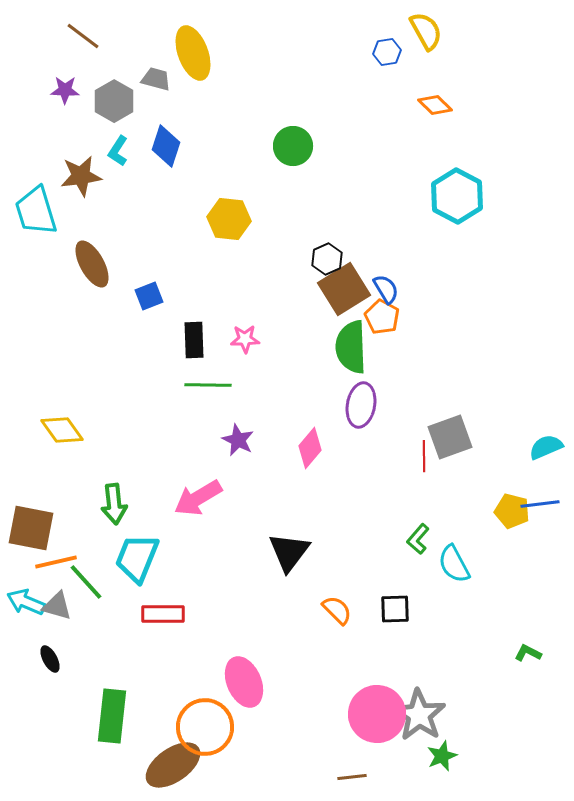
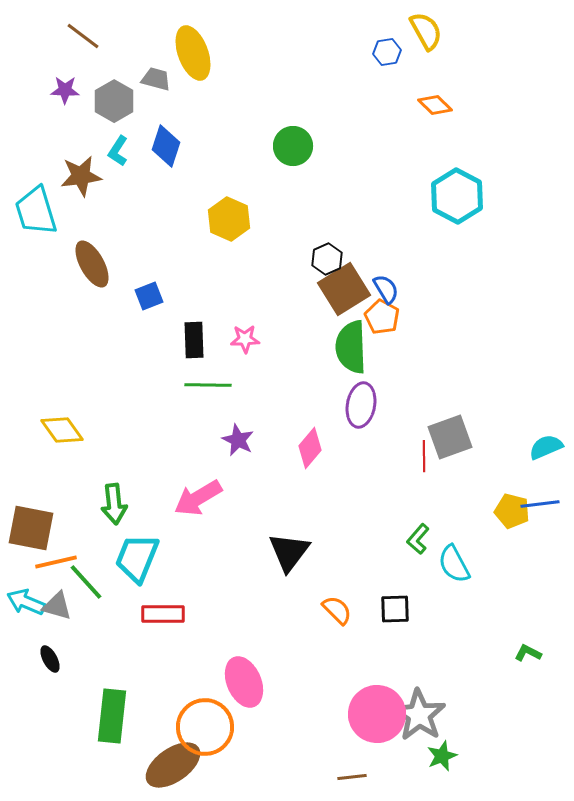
yellow hexagon at (229, 219): rotated 18 degrees clockwise
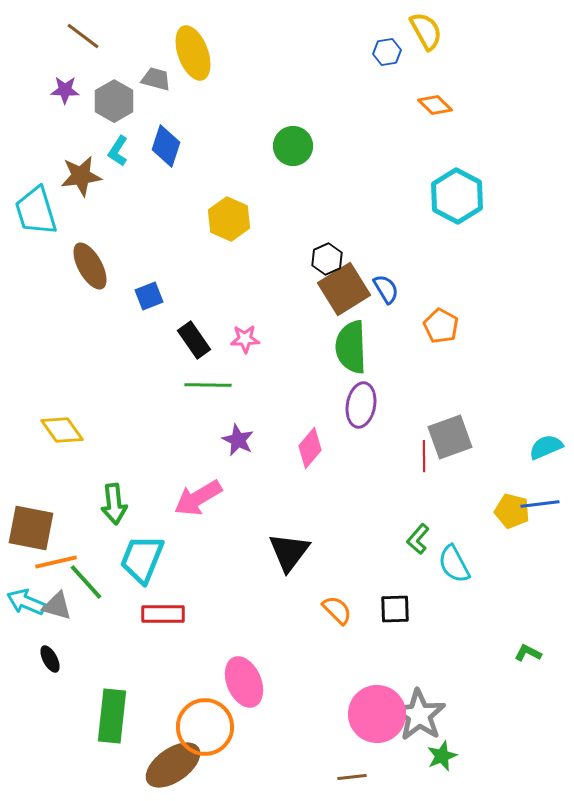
brown ellipse at (92, 264): moved 2 px left, 2 px down
orange pentagon at (382, 317): moved 59 px right, 9 px down
black rectangle at (194, 340): rotated 33 degrees counterclockwise
cyan trapezoid at (137, 558): moved 5 px right, 1 px down
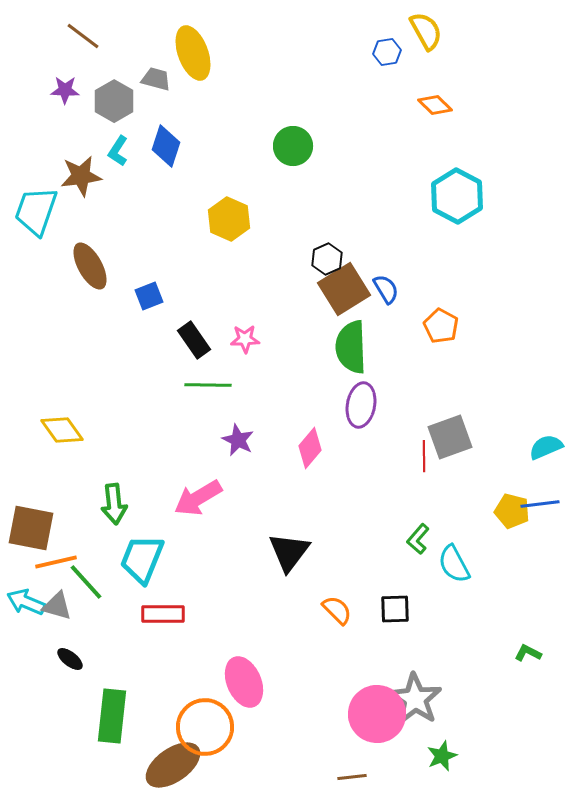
cyan trapezoid at (36, 211): rotated 36 degrees clockwise
black ellipse at (50, 659): moved 20 px right; rotated 24 degrees counterclockwise
gray star at (419, 715): moved 4 px left, 16 px up
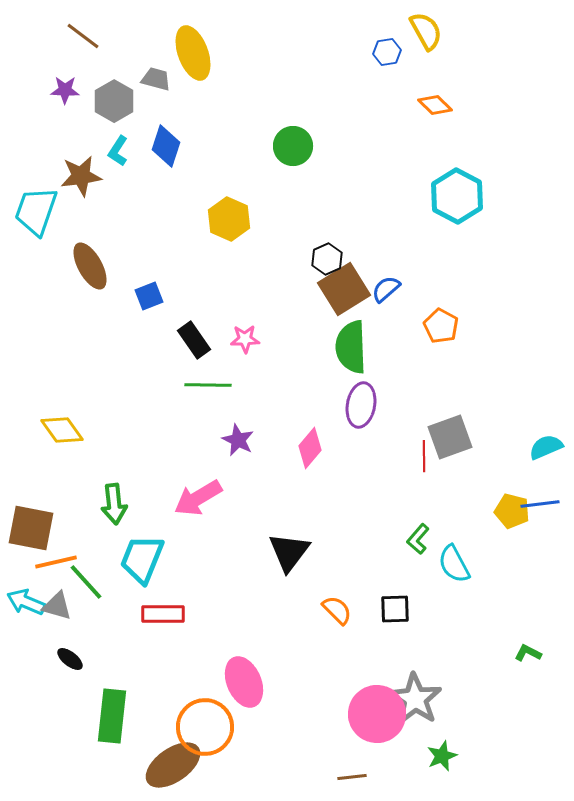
blue semicircle at (386, 289): rotated 100 degrees counterclockwise
